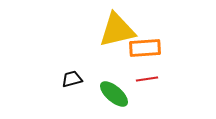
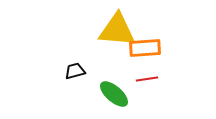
yellow triangle: rotated 18 degrees clockwise
black trapezoid: moved 3 px right, 8 px up
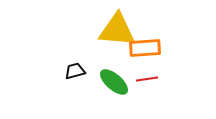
green ellipse: moved 12 px up
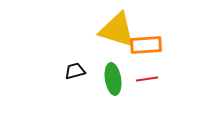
yellow triangle: rotated 12 degrees clockwise
orange rectangle: moved 1 px right, 3 px up
green ellipse: moved 1 px left, 3 px up; rotated 40 degrees clockwise
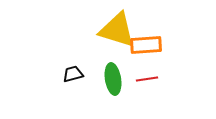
black trapezoid: moved 2 px left, 3 px down
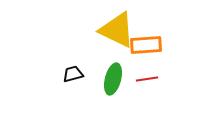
yellow triangle: rotated 9 degrees clockwise
green ellipse: rotated 24 degrees clockwise
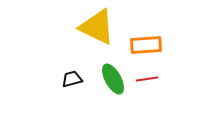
yellow triangle: moved 20 px left, 3 px up
black trapezoid: moved 1 px left, 5 px down
green ellipse: rotated 44 degrees counterclockwise
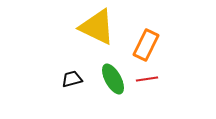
orange rectangle: rotated 60 degrees counterclockwise
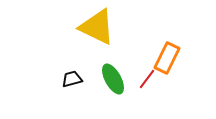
orange rectangle: moved 21 px right, 13 px down
red line: rotated 45 degrees counterclockwise
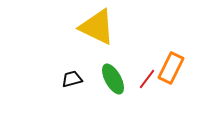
orange rectangle: moved 4 px right, 10 px down
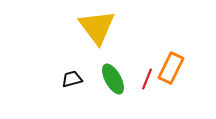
yellow triangle: rotated 27 degrees clockwise
red line: rotated 15 degrees counterclockwise
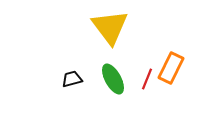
yellow triangle: moved 13 px right
